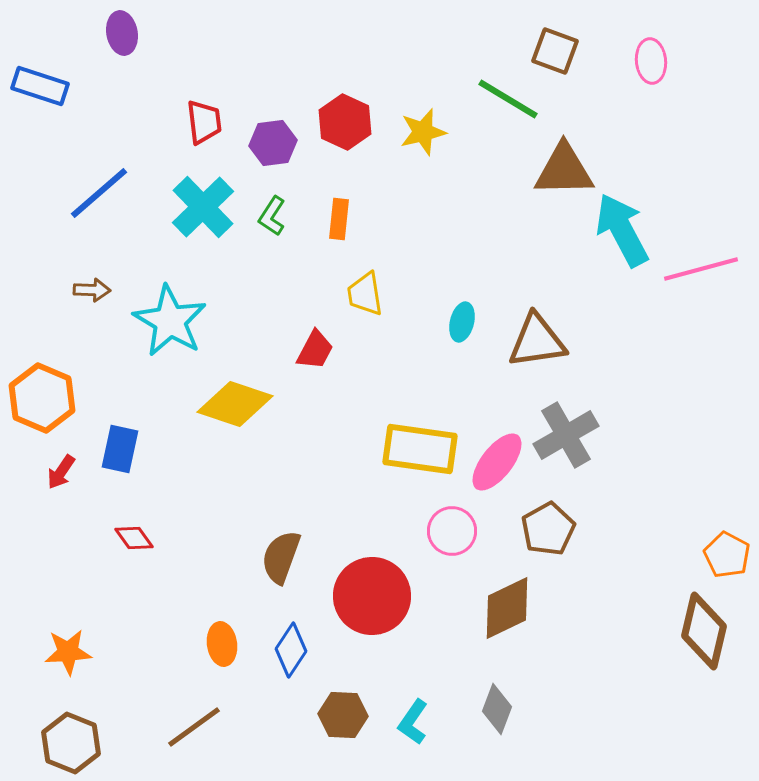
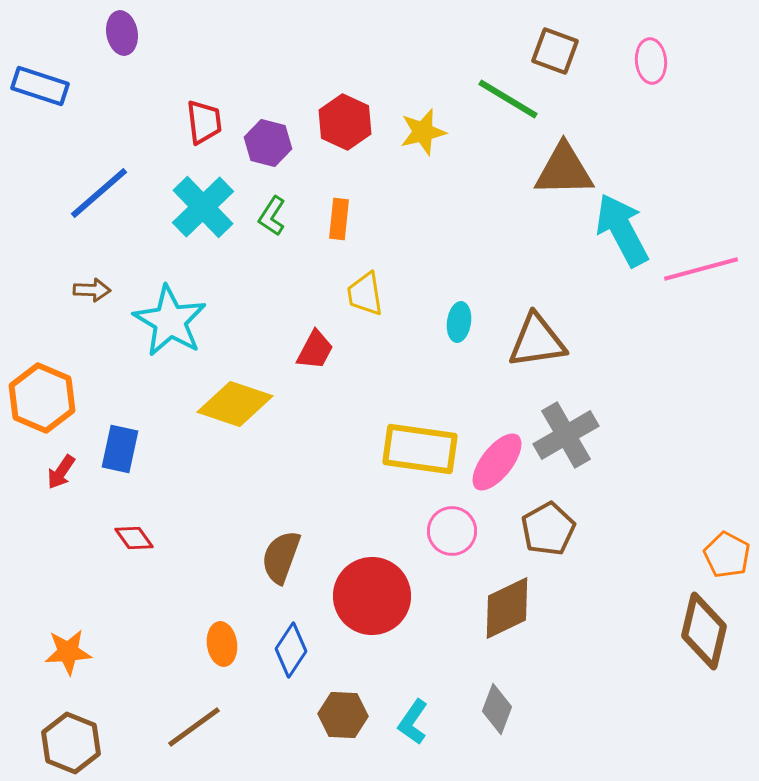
purple hexagon at (273, 143): moved 5 px left; rotated 21 degrees clockwise
cyan ellipse at (462, 322): moved 3 px left; rotated 6 degrees counterclockwise
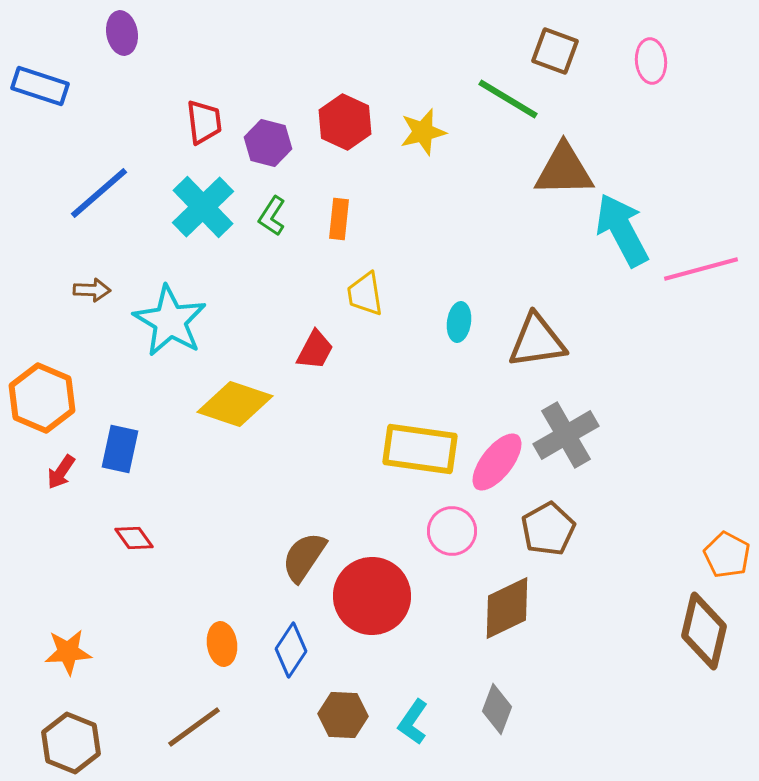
brown semicircle at (281, 557): moved 23 px right; rotated 14 degrees clockwise
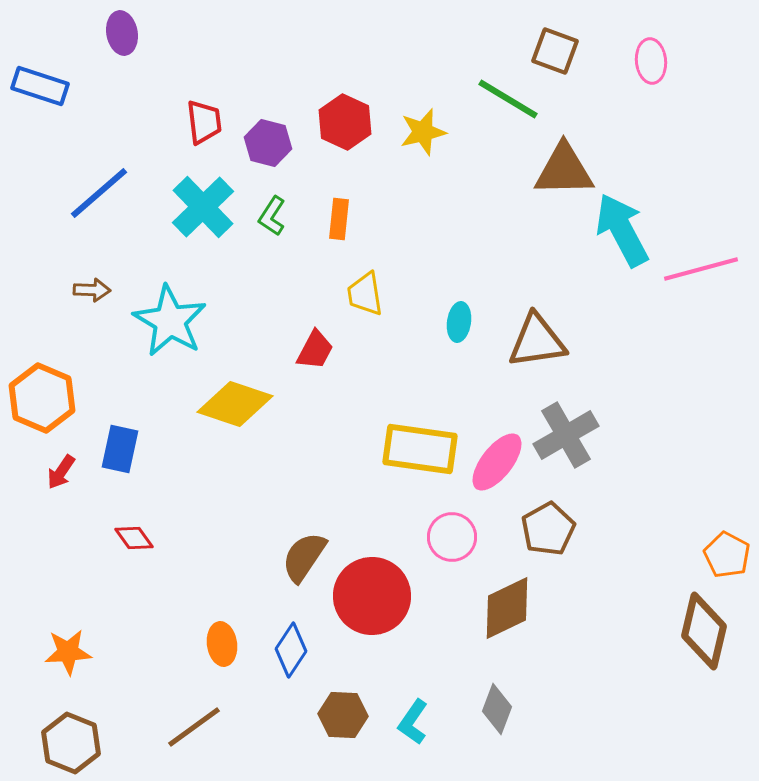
pink circle at (452, 531): moved 6 px down
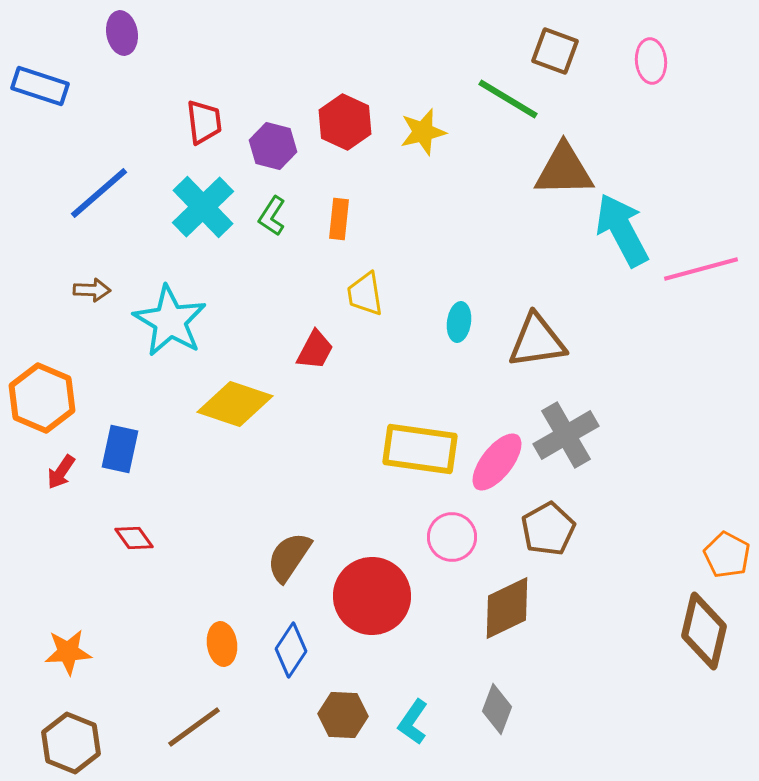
purple hexagon at (268, 143): moved 5 px right, 3 px down
brown semicircle at (304, 557): moved 15 px left
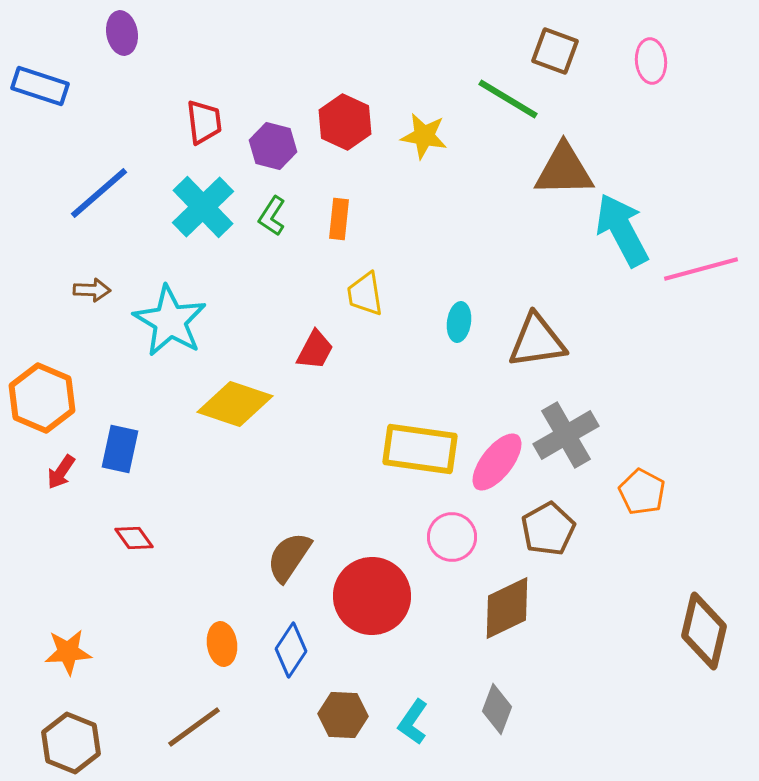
yellow star at (423, 132): moved 1 px right, 4 px down; rotated 24 degrees clockwise
orange pentagon at (727, 555): moved 85 px left, 63 px up
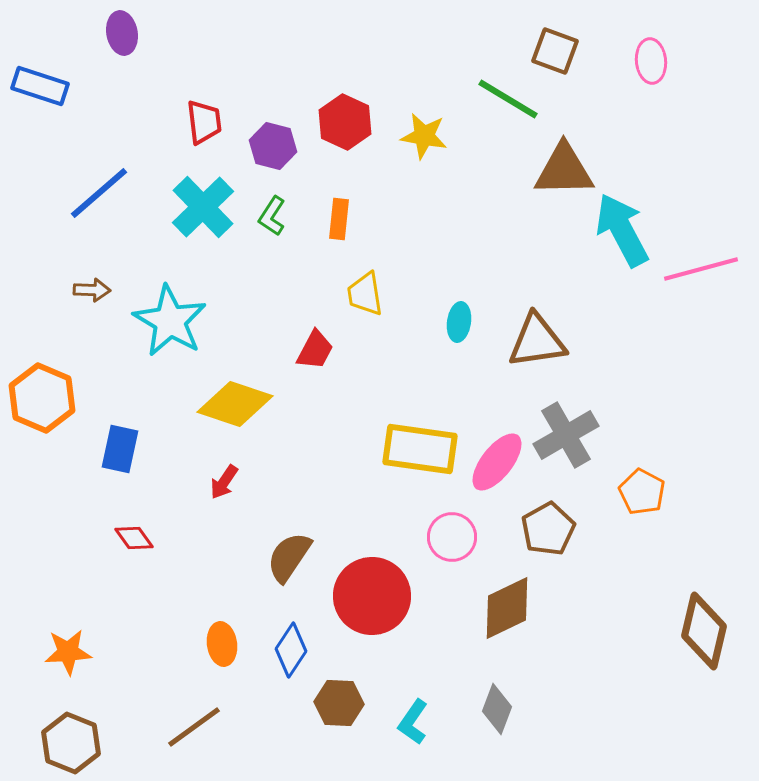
red arrow at (61, 472): moved 163 px right, 10 px down
brown hexagon at (343, 715): moved 4 px left, 12 px up
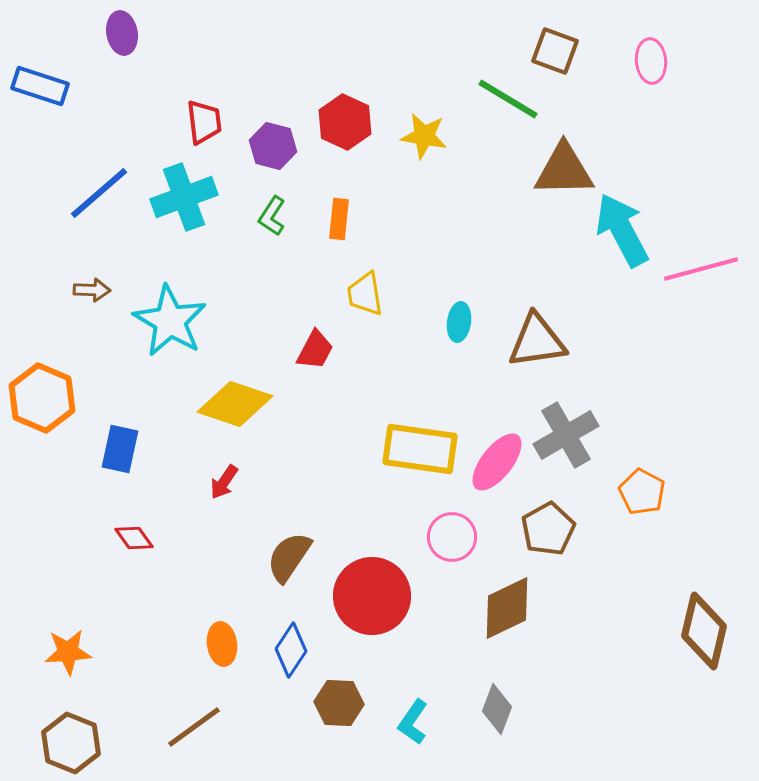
cyan cross at (203, 207): moved 19 px left, 10 px up; rotated 24 degrees clockwise
